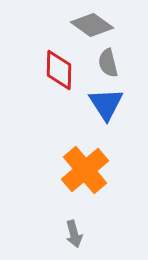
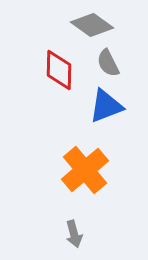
gray semicircle: rotated 12 degrees counterclockwise
blue triangle: moved 2 px down; rotated 42 degrees clockwise
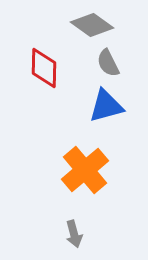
red diamond: moved 15 px left, 2 px up
blue triangle: rotated 6 degrees clockwise
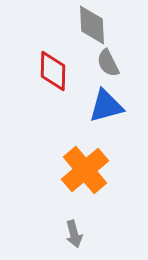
gray diamond: rotated 51 degrees clockwise
red diamond: moved 9 px right, 3 px down
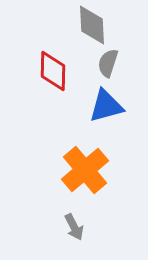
gray semicircle: rotated 44 degrees clockwise
gray arrow: moved 7 px up; rotated 12 degrees counterclockwise
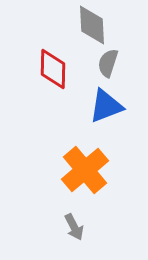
red diamond: moved 2 px up
blue triangle: rotated 6 degrees counterclockwise
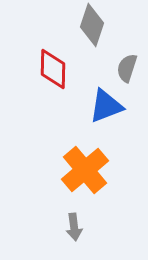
gray diamond: rotated 21 degrees clockwise
gray semicircle: moved 19 px right, 5 px down
gray arrow: rotated 20 degrees clockwise
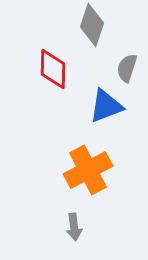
orange cross: moved 3 px right; rotated 12 degrees clockwise
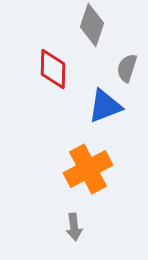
blue triangle: moved 1 px left
orange cross: moved 1 px up
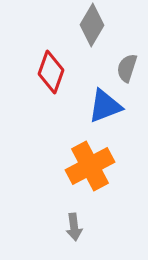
gray diamond: rotated 12 degrees clockwise
red diamond: moved 2 px left, 3 px down; rotated 18 degrees clockwise
orange cross: moved 2 px right, 3 px up
